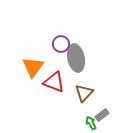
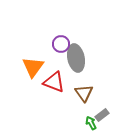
brown triangle: rotated 18 degrees counterclockwise
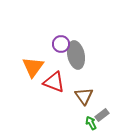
gray ellipse: moved 3 px up
brown triangle: moved 3 px down
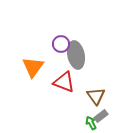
red triangle: moved 10 px right
brown triangle: moved 12 px right
gray rectangle: moved 1 px left, 1 px down
